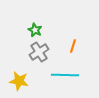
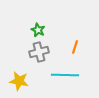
green star: moved 3 px right
orange line: moved 2 px right, 1 px down
gray cross: rotated 18 degrees clockwise
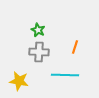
gray cross: rotated 18 degrees clockwise
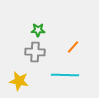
green star: rotated 24 degrees counterclockwise
orange line: moved 2 px left; rotated 24 degrees clockwise
gray cross: moved 4 px left
